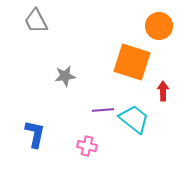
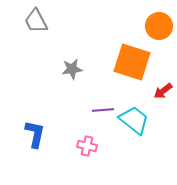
gray star: moved 7 px right, 7 px up
red arrow: rotated 126 degrees counterclockwise
cyan trapezoid: moved 1 px down
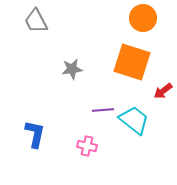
orange circle: moved 16 px left, 8 px up
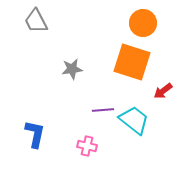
orange circle: moved 5 px down
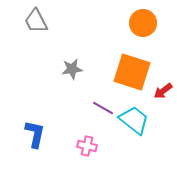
orange square: moved 10 px down
purple line: moved 2 px up; rotated 35 degrees clockwise
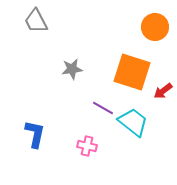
orange circle: moved 12 px right, 4 px down
cyan trapezoid: moved 1 px left, 2 px down
